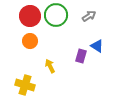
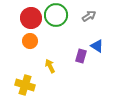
red circle: moved 1 px right, 2 px down
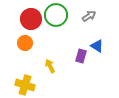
red circle: moved 1 px down
orange circle: moved 5 px left, 2 px down
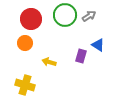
green circle: moved 9 px right
blue triangle: moved 1 px right, 1 px up
yellow arrow: moved 1 px left, 4 px up; rotated 48 degrees counterclockwise
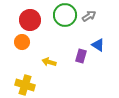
red circle: moved 1 px left, 1 px down
orange circle: moved 3 px left, 1 px up
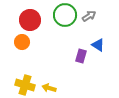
yellow arrow: moved 26 px down
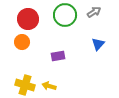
gray arrow: moved 5 px right, 4 px up
red circle: moved 2 px left, 1 px up
blue triangle: moved 1 px up; rotated 40 degrees clockwise
purple rectangle: moved 23 px left; rotated 64 degrees clockwise
yellow arrow: moved 2 px up
